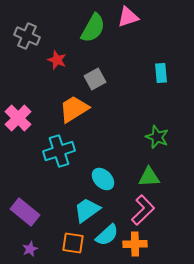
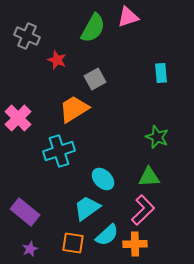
cyan trapezoid: moved 2 px up
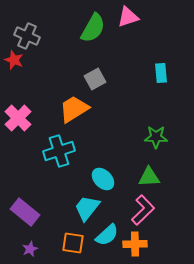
red star: moved 43 px left
green star: moved 1 px left; rotated 20 degrees counterclockwise
cyan trapezoid: rotated 16 degrees counterclockwise
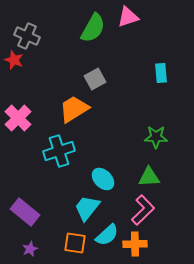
orange square: moved 2 px right
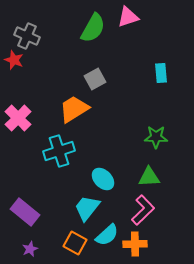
orange square: rotated 20 degrees clockwise
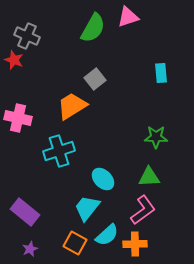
gray square: rotated 10 degrees counterclockwise
orange trapezoid: moved 2 px left, 3 px up
pink cross: rotated 32 degrees counterclockwise
pink L-shape: rotated 8 degrees clockwise
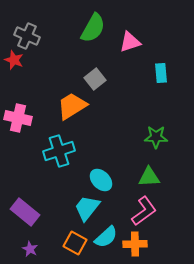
pink triangle: moved 2 px right, 25 px down
cyan ellipse: moved 2 px left, 1 px down
pink L-shape: moved 1 px right, 1 px down
cyan semicircle: moved 1 px left, 2 px down
purple star: rotated 21 degrees counterclockwise
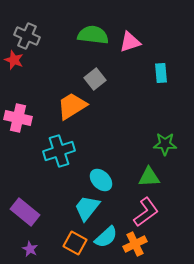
green semicircle: moved 7 px down; rotated 112 degrees counterclockwise
green star: moved 9 px right, 7 px down
pink L-shape: moved 2 px right, 1 px down
orange cross: rotated 25 degrees counterclockwise
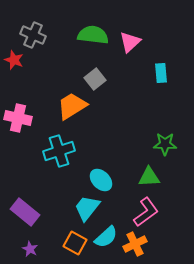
gray cross: moved 6 px right, 1 px up
pink triangle: rotated 25 degrees counterclockwise
